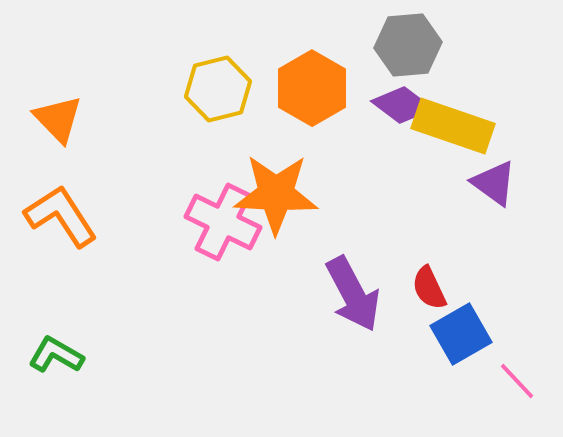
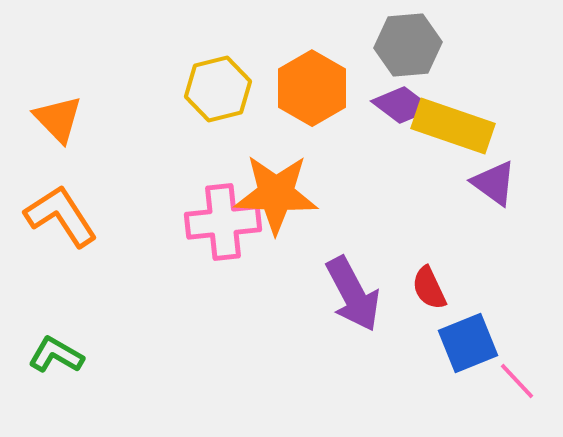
pink cross: rotated 32 degrees counterclockwise
blue square: moved 7 px right, 9 px down; rotated 8 degrees clockwise
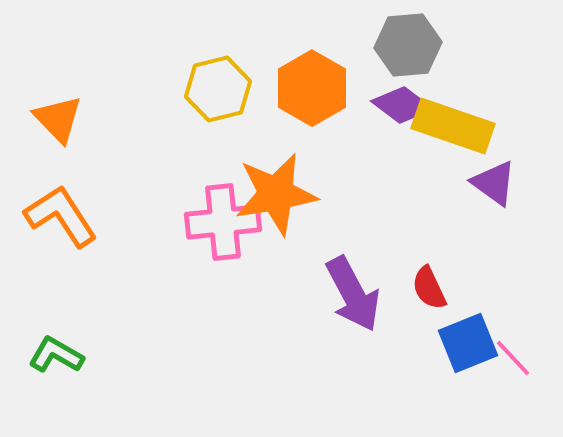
orange star: rotated 12 degrees counterclockwise
pink line: moved 4 px left, 23 px up
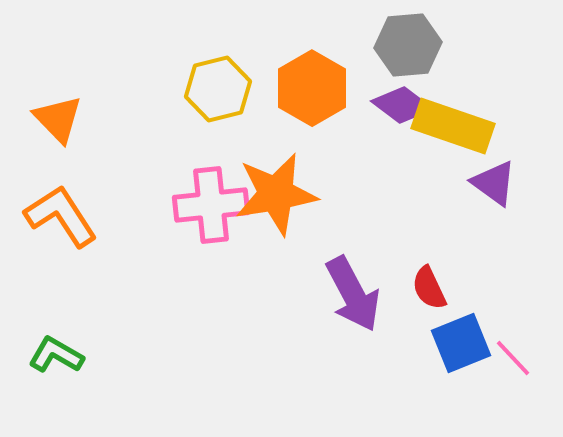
pink cross: moved 12 px left, 17 px up
blue square: moved 7 px left
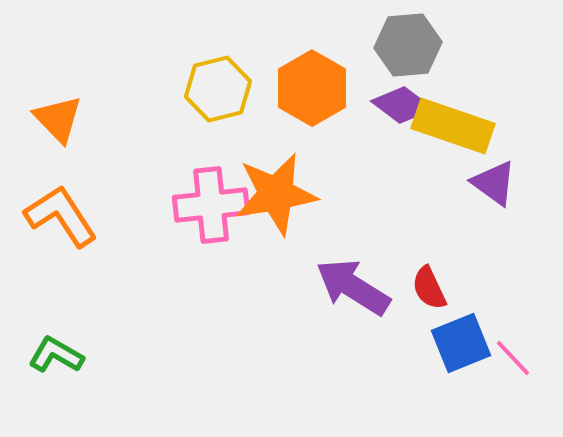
purple arrow: moved 7 px up; rotated 150 degrees clockwise
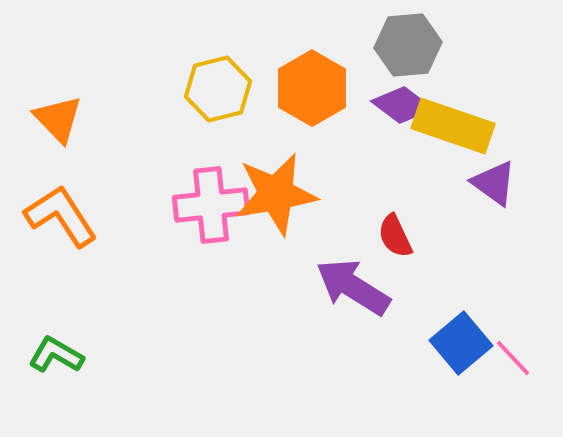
red semicircle: moved 34 px left, 52 px up
blue square: rotated 18 degrees counterclockwise
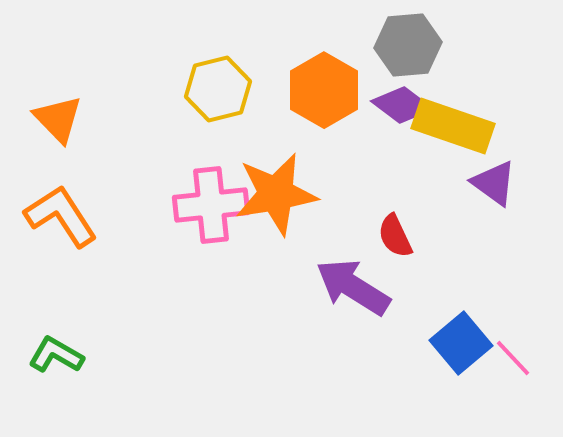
orange hexagon: moved 12 px right, 2 px down
